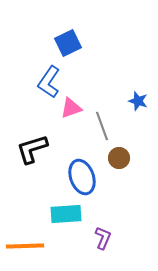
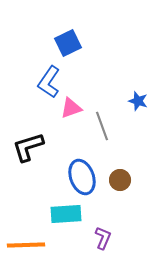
black L-shape: moved 4 px left, 2 px up
brown circle: moved 1 px right, 22 px down
orange line: moved 1 px right, 1 px up
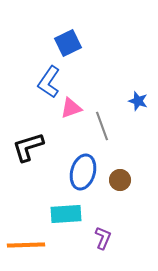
blue ellipse: moved 1 px right, 5 px up; rotated 36 degrees clockwise
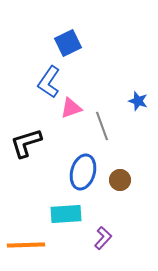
black L-shape: moved 2 px left, 4 px up
purple L-shape: rotated 20 degrees clockwise
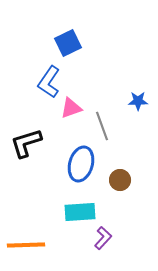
blue star: rotated 18 degrees counterclockwise
blue ellipse: moved 2 px left, 8 px up
cyan rectangle: moved 14 px right, 2 px up
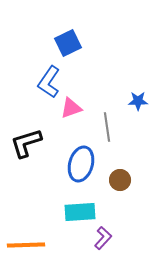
gray line: moved 5 px right, 1 px down; rotated 12 degrees clockwise
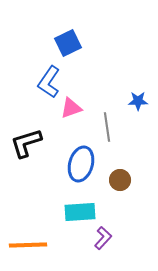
orange line: moved 2 px right
